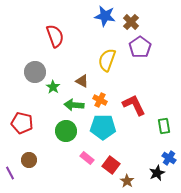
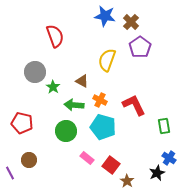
cyan pentagon: rotated 15 degrees clockwise
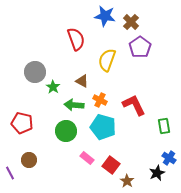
red semicircle: moved 21 px right, 3 px down
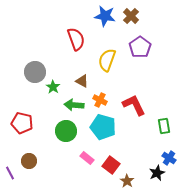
brown cross: moved 6 px up
brown circle: moved 1 px down
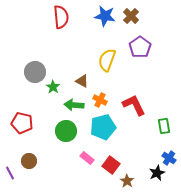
red semicircle: moved 15 px left, 22 px up; rotated 15 degrees clockwise
cyan pentagon: rotated 30 degrees counterclockwise
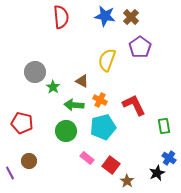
brown cross: moved 1 px down
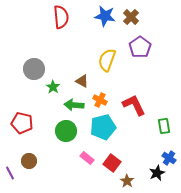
gray circle: moved 1 px left, 3 px up
red square: moved 1 px right, 2 px up
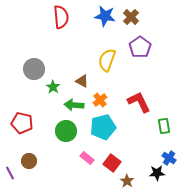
orange cross: rotated 24 degrees clockwise
red L-shape: moved 5 px right, 3 px up
black star: rotated 21 degrees clockwise
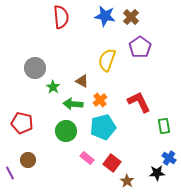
gray circle: moved 1 px right, 1 px up
green arrow: moved 1 px left, 1 px up
brown circle: moved 1 px left, 1 px up
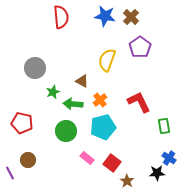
green star: moved 5 px down; rotated 16 degrees clockwise
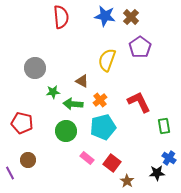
green star: rotated 16 degrees clockwise
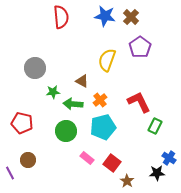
green rectangle: moved 9 px left; rotated 35 degrees clockwise
